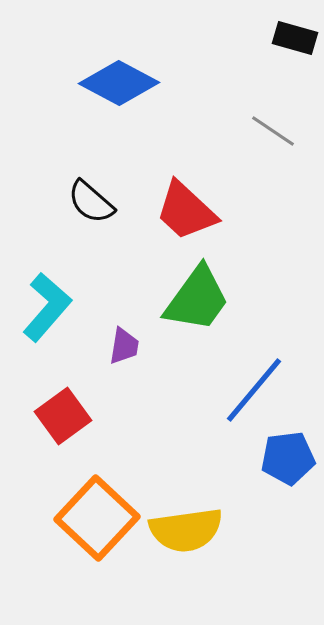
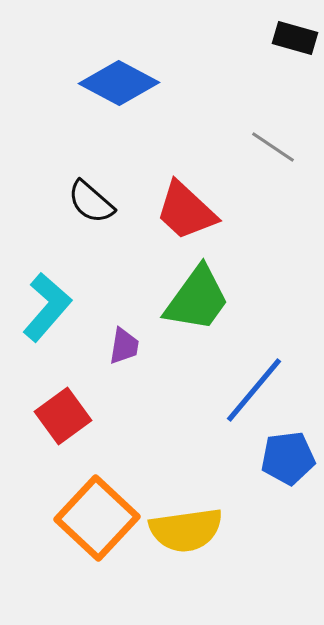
gray line: moved 16 px down
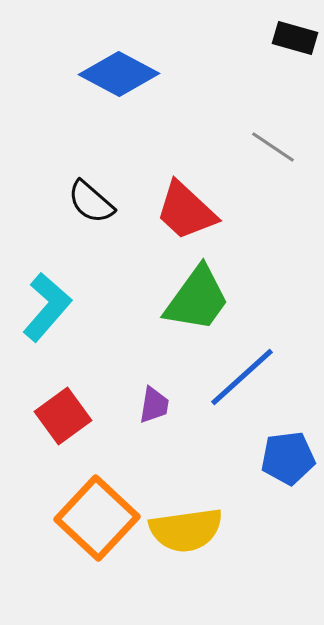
blue diamond: moved 9 px up
purple trapezoid: moved 30 px right, 59 px down
blue line: moved 12 px left, 13 px up; rotated 8 degrees clockwise
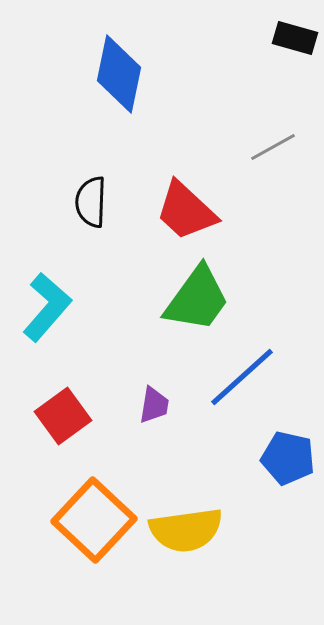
blue diamond: rotated 74 degrees clockwise
gray line: rotated 63 degrees counterclockwise
black semicircle: rotated 51 degrees clockwise
blue pentagon: rotated 20 degrees clockwise
orange square: moved 3 px left, 2 px down
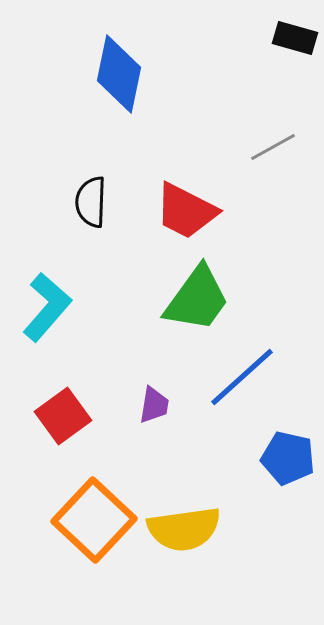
red trapezoid: rotated 16 degrees counterclockwise
yellow semicircle: moved 2 px left, 1 px up
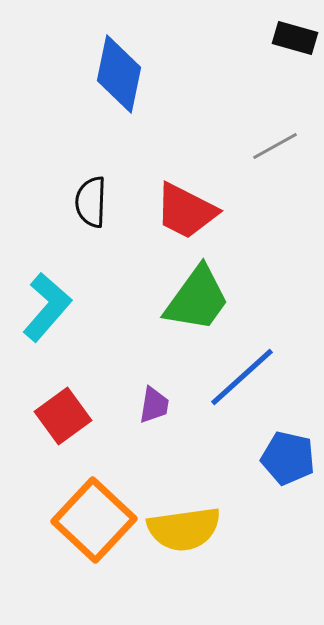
gray line: moved 2 px right, 1 px up
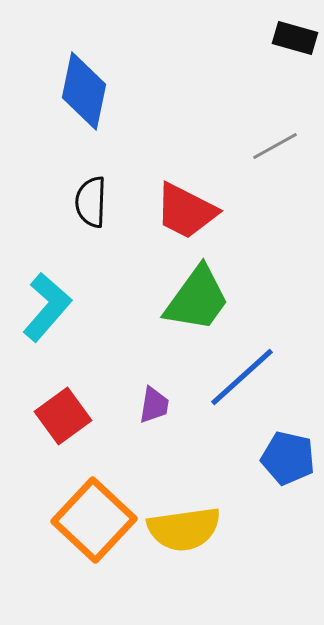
blue diamond: moved 35 px left, 17 px down
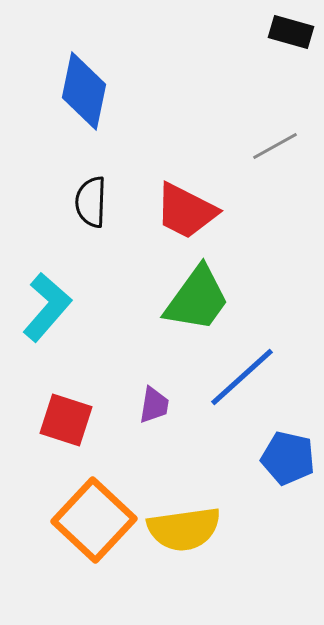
black rectangle: moved 4 px left, 6 px up
red square: moved 3 px right, 4 px down; rotated 36 degrees counterclockwise
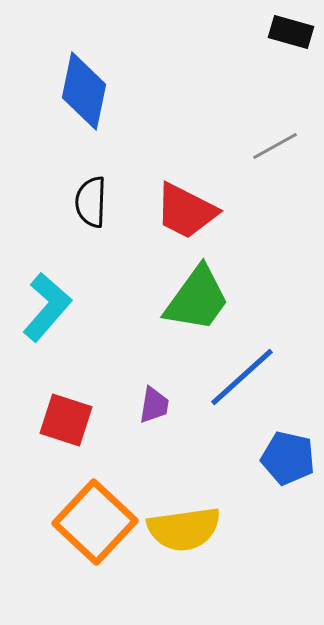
orange square: moved 1 px right, 2 px down
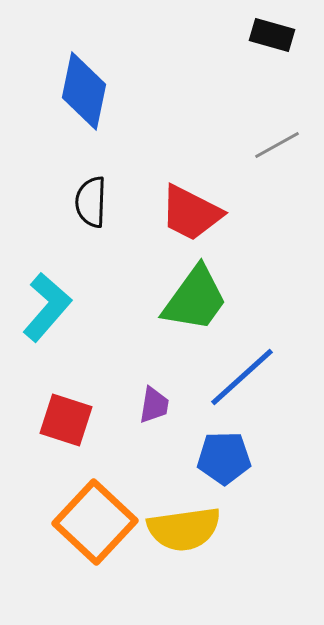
black rectangle: moved 19 px left, 3 px down
gray line: moved 2 px right, 1 px up
red trapezoid: moved 5 px right, 2 px down
green trapezoid: moved 2 px left
blue pentagon: moved 64 px left; rotated 14 degrees counterclockwise
